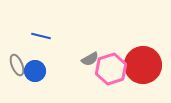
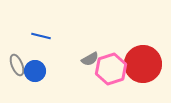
red circle: moved 1 px up
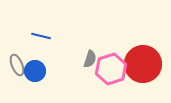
gray semicircle: rotated 42 degrees counterclockwise
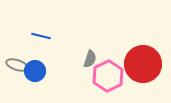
gray ellipse: rotated 50 degrees counterclockwise
pink hexagon: moved 3 px left, 7 px down; rotated 8 degrees counterclockwise
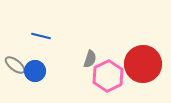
gray ellipse: moved 2 px left; rotated 20 degrees clockwise
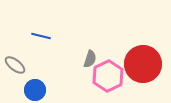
blue circle: moved 19 px down
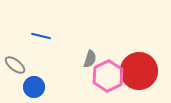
red circle: moved 4 px left, 7 px down
blue circle: moved 1 px left, 3 px up
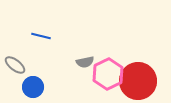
gray semicircle: moved 5 px left, 3 px down; rotated 60 degrees clockwise
red circle: moved 1 px left, 10 px down
pink hexagon: moved 2 px up
blue circle: moved 1 px left
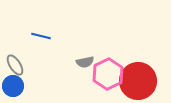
gray ellipse: rotated 20 degrees clockwise
blue circle: moved 20 px left, 1 px up
